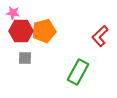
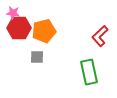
red hexagon: moved 2 px left, 3 px up
gray square: moved 12 px right, 1 px up
green rectangle: moved 11 px right; rotated 40 degrees counterclockwise
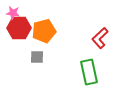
red L-shape: moved 2 px down
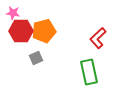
red hexagon: moved 2 px right, 3 px down
red L-shape: moved 2 px left
gray square: moved 1 px left, 1 px down; rotated 24 degrees counterclockwise
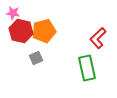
red hexagon: rotated 15 degrees clockwise
green rectangle: moved 2 px left, 4 px up
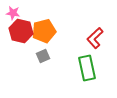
red L-shape: moved 3 px left
gray square: moved 7 px right, 2 px up
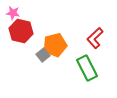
orange pentagon: moved 11 px right, 14 px down
gray square: moved 1 px up; rotated 16 degrees counterclockwise
green rectangle: rotated 15 degrees counterclockwise
